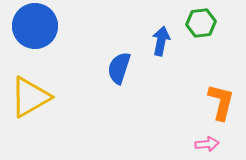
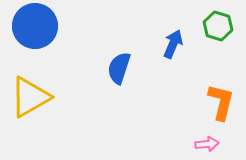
green hexagon: moved 17 px right, 3 px down; rotated 24 degrees clockwise
blue arrow: moved 12 px right, 3 px down; rotated 12 degrees clockwise
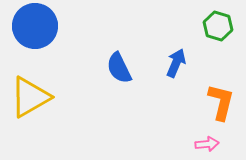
blue arrow: moved 3 px right, 19 px down
blue semicircle: rotated 44 degrees counterclockwise
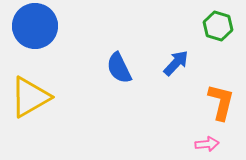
blue arrow: rotated 20 degrees clockwise
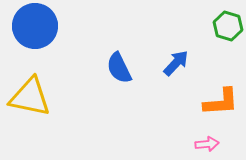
green hexagon: moved 10 px right
yellow triangle: rotated 42 degrees clockwise
orange L-shape: rotated 72 degrees clockwise
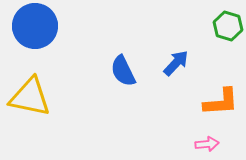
blue semicircle: moved 4 px right, 3 px down
